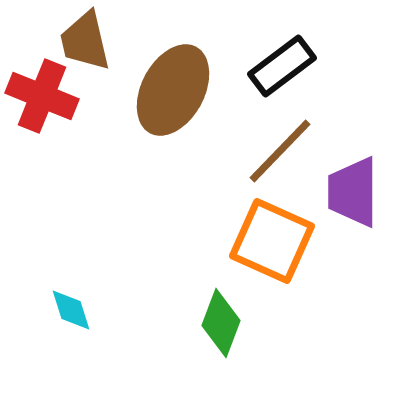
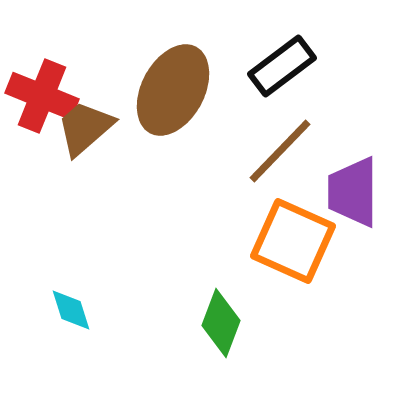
brown trapezoid: moved 87 px down; rotated 62 degrees clockwise
orange square: moved 21 px right
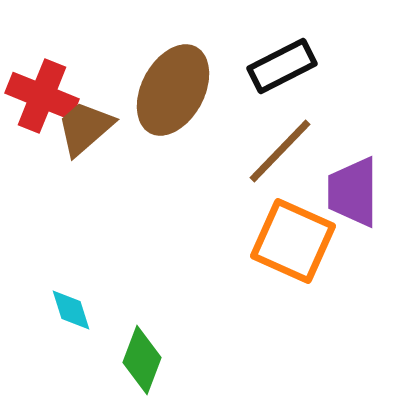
black rectangle: rotated 10 degrees clockwise
green diamond: moved 79 px left, 37 px down
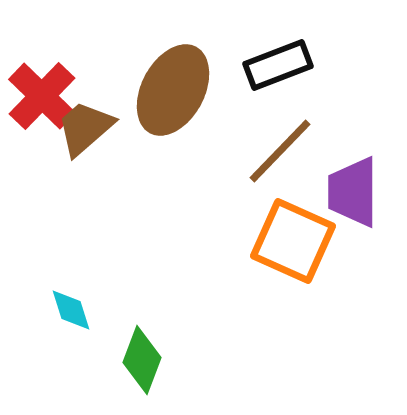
black rectangle: moved 4 px left, 1 px up; rotated 6 degrees clockwise
red cross: rotated 22 degrees clockwise
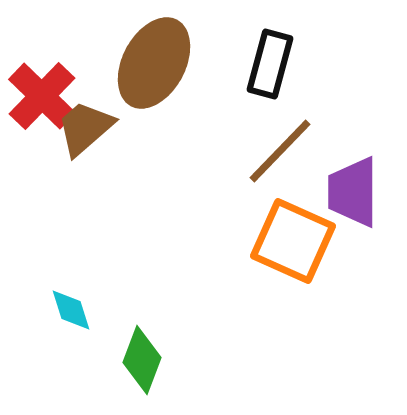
black rectangle: moved 8 px left, 1 px up; rotated 54 degrees counterclockwise
brown ellipse: moved 19 px left, 27 px up
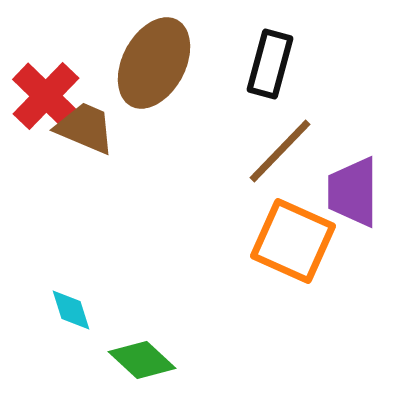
red cross: moved 4 px right
brown trapezoid: rotated 64 degrees clockwise
green diamond: rotated 68 degrees counterclockwise
